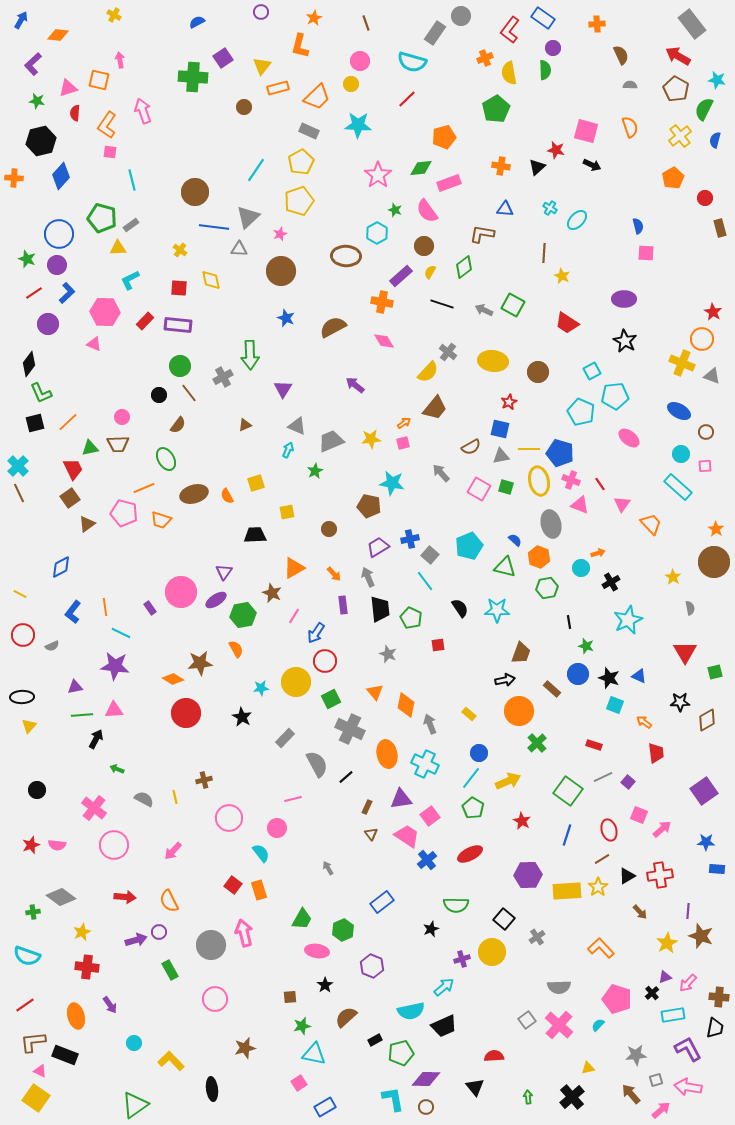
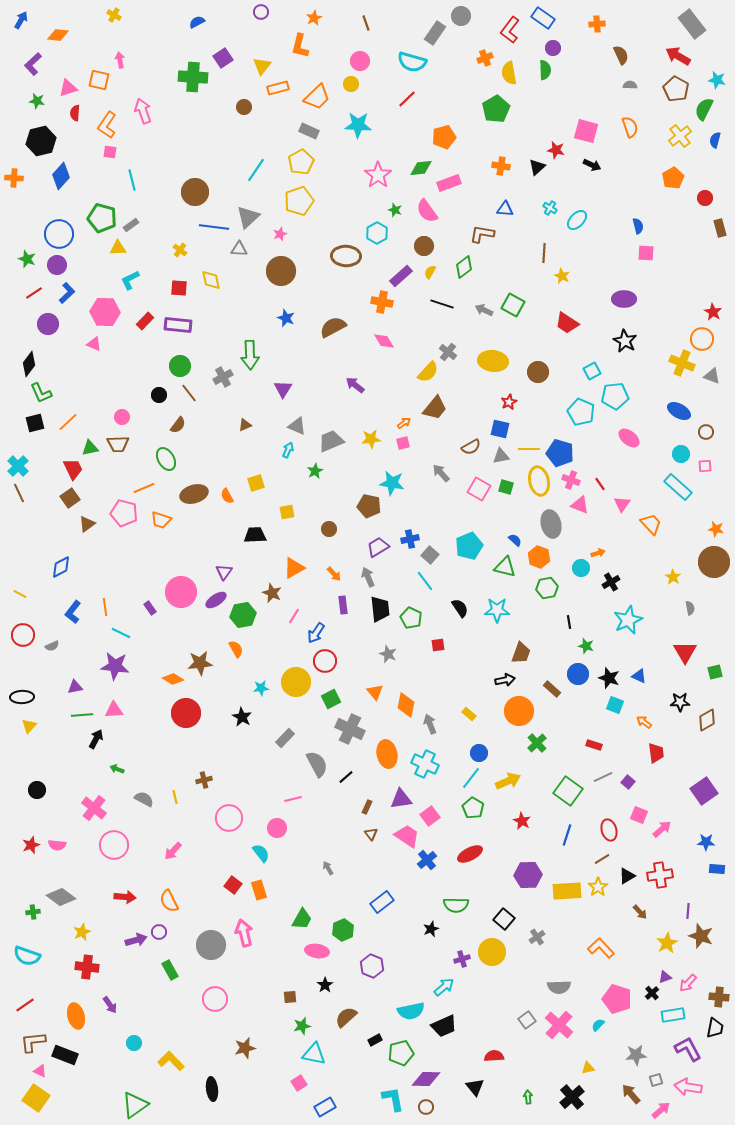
orange star at (716, 529): rotated 21 degrees counterclockwise
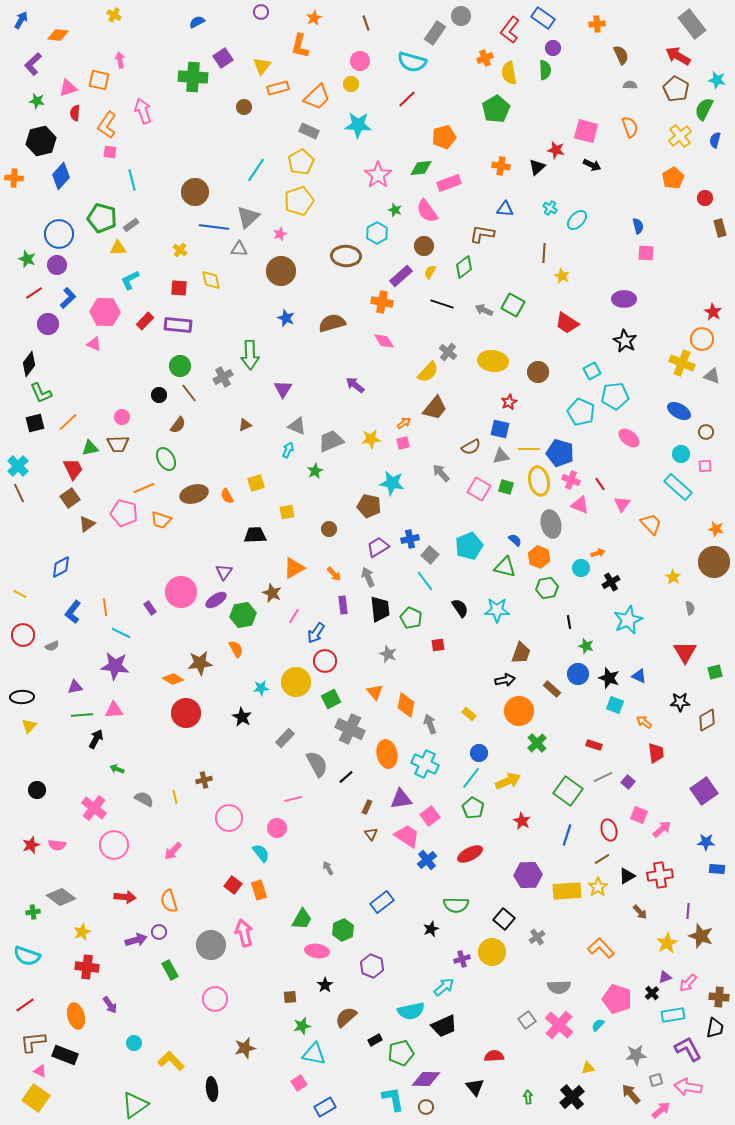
blue L-shape at (67, 293): moved 1 px right, 5 px down
brown semicircle at (333, 327): moved 1 px left, 4 px up; rotated 12 degrees clockwise
orange semicircle at (169, 901): rotated 10 degrees clockwise
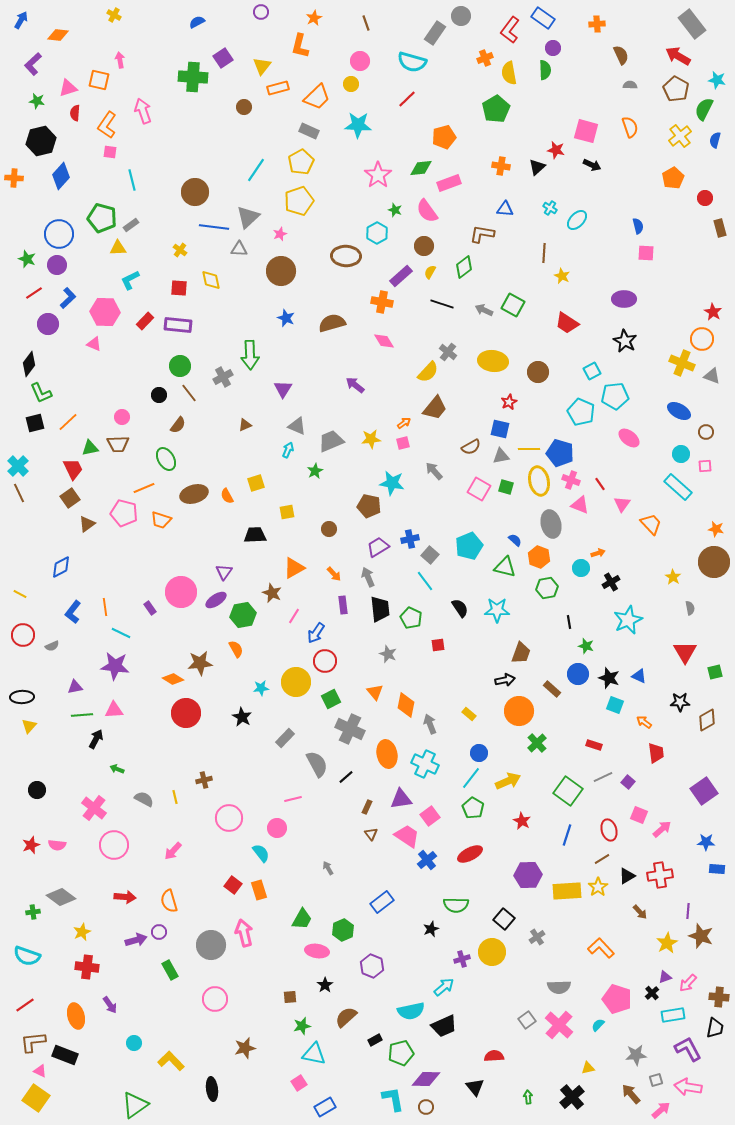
gray arrow at (441, 473): moved 7 px left, 2 px up
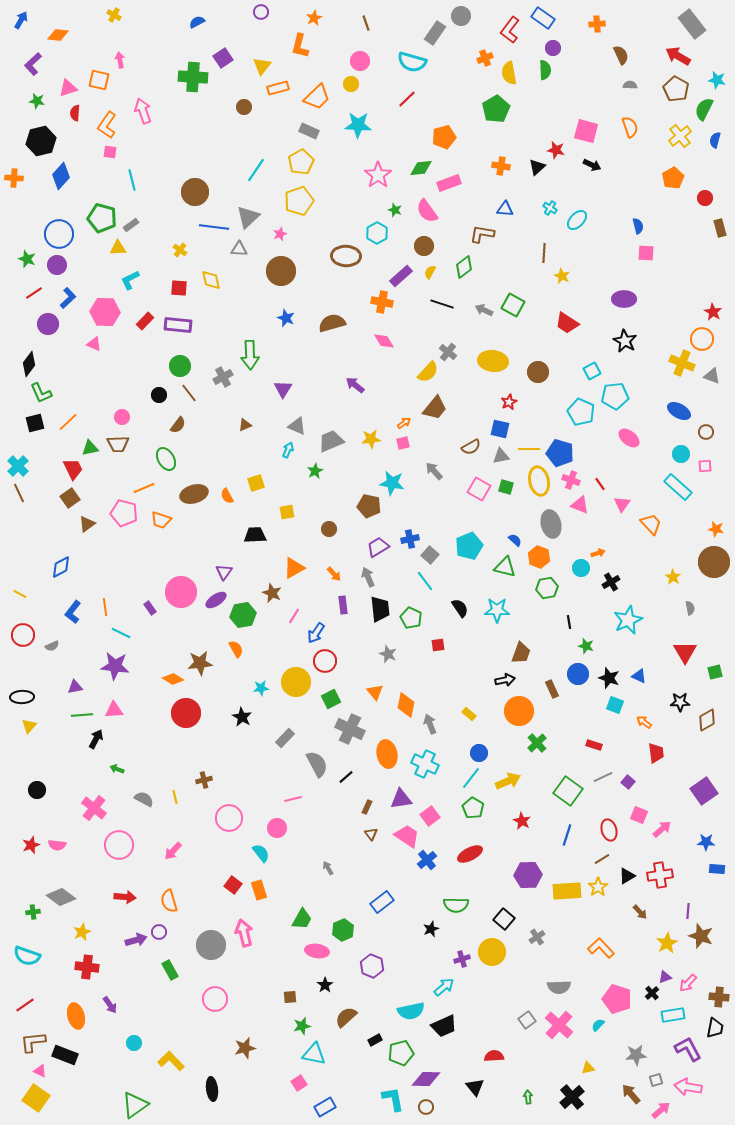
brown rectangle at (552, 689): rotated 24 degrees clockwise
pink circle at (114, 845): moved 5 px right
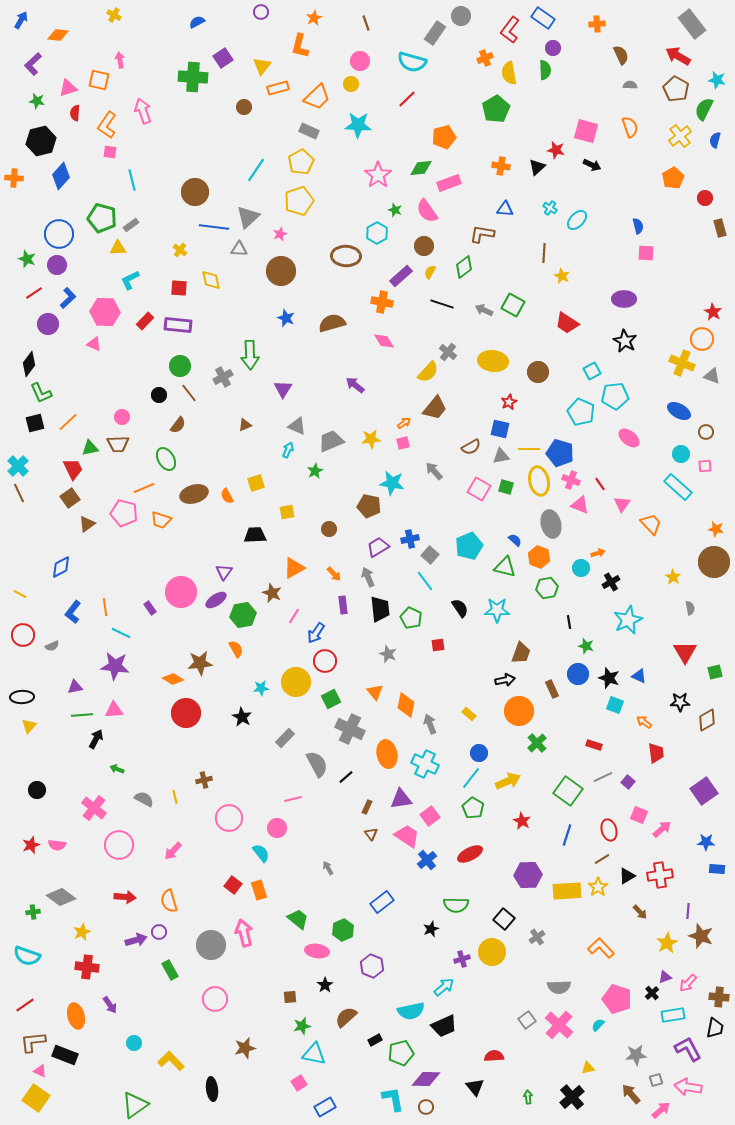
green trapezoid at (302, 919): moved 4 px left; rotated 80 degrees counterclockwise
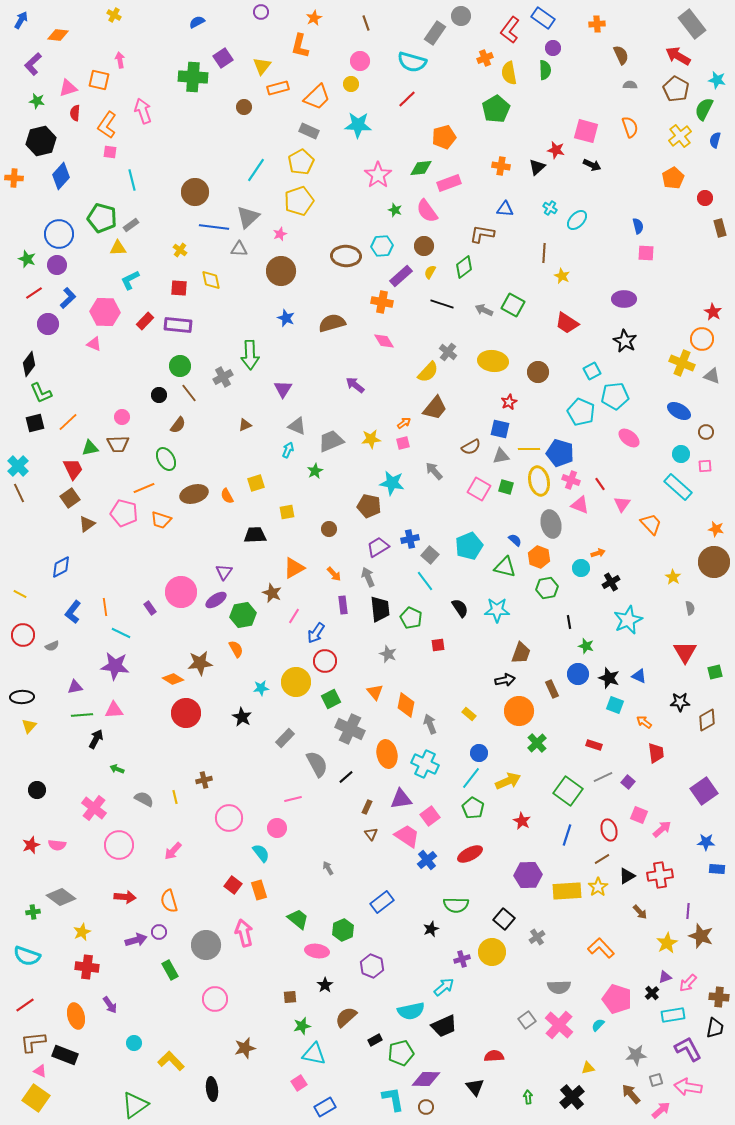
cyan hexagon at (377, 233): moved 5 px right, 13 px down; rotated 25 degrees clockwise
gray circle at (211, 945): moved 5 px left
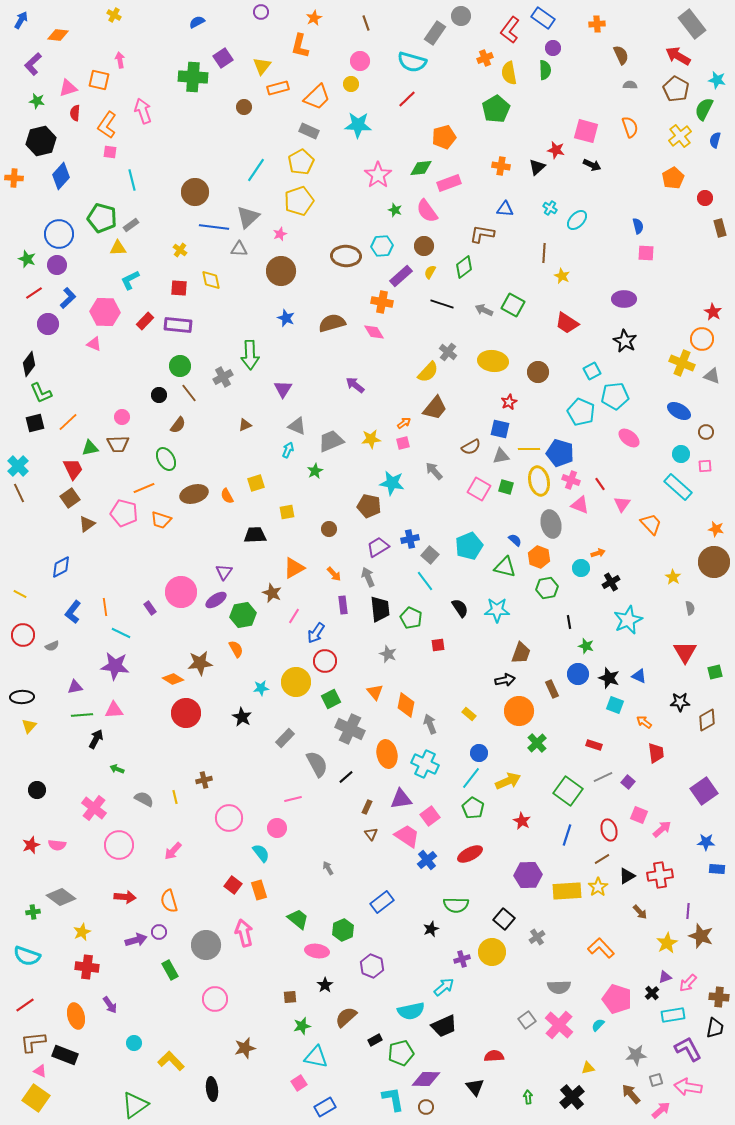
pink diamond at (384, 341): moved 10 px left, 9 px up
cyan triangle at (314, 1054): moved 2 px right, 3 px down
